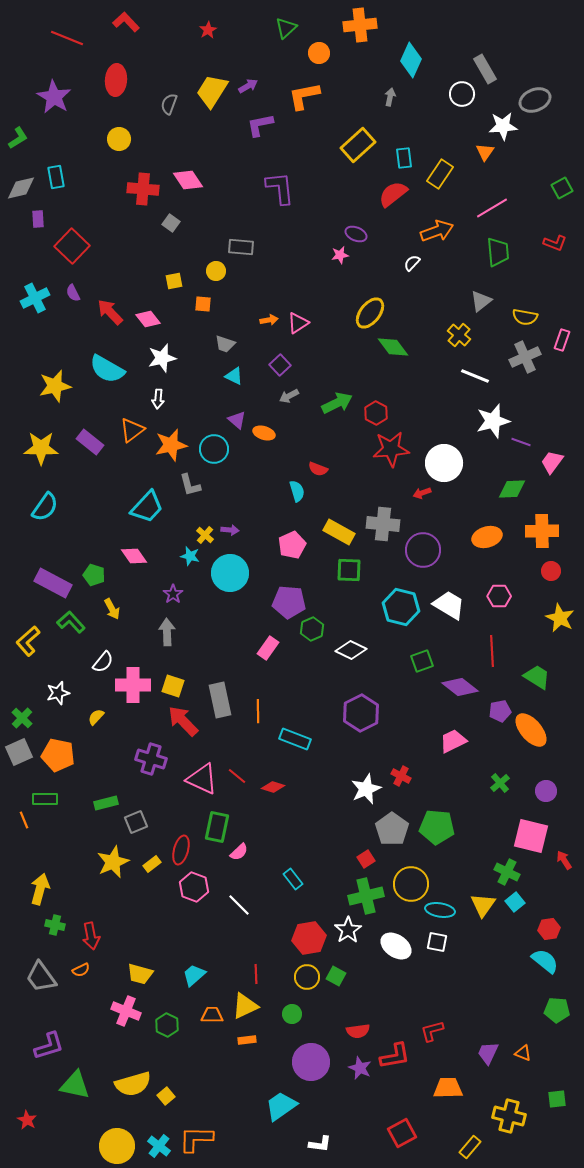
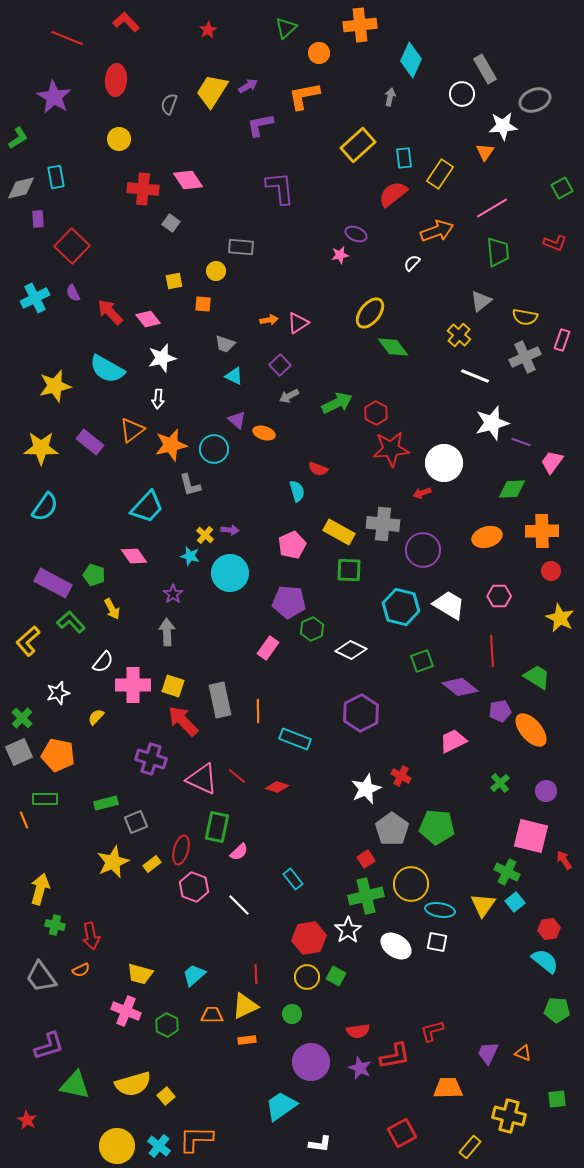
white star at (493, 421): moved 1 px left, 2 px down
red diamond at (273, 787): moved 4 px right
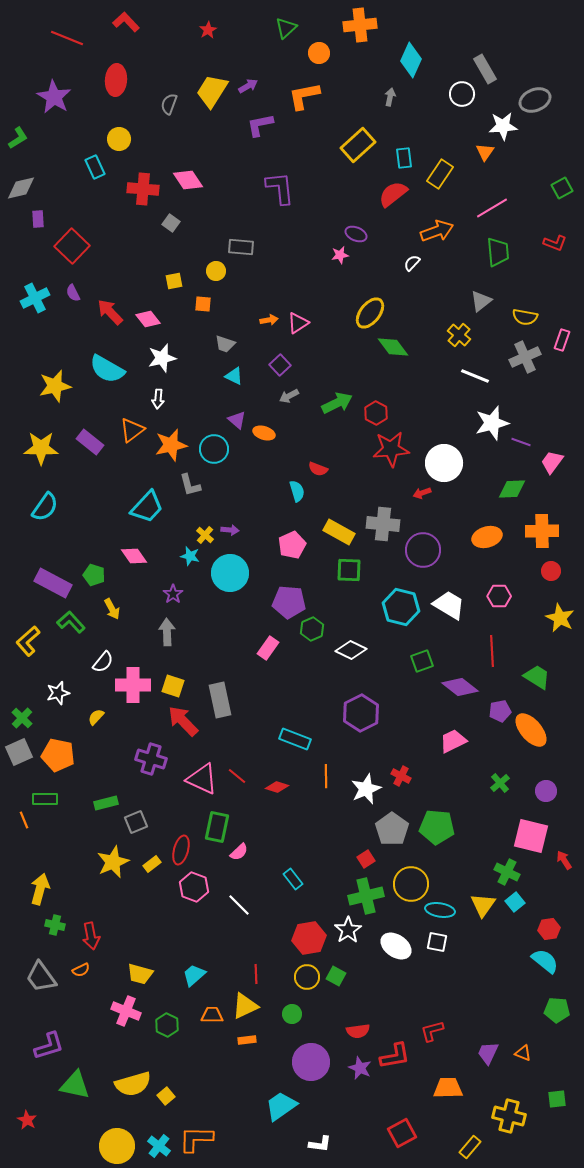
cyan rectangle at (56, 177): moved 39 px right, 10 px up; rotated 15 degrees counterclockwise
orange line at (258, 711): moved 68 px right, 65 px down
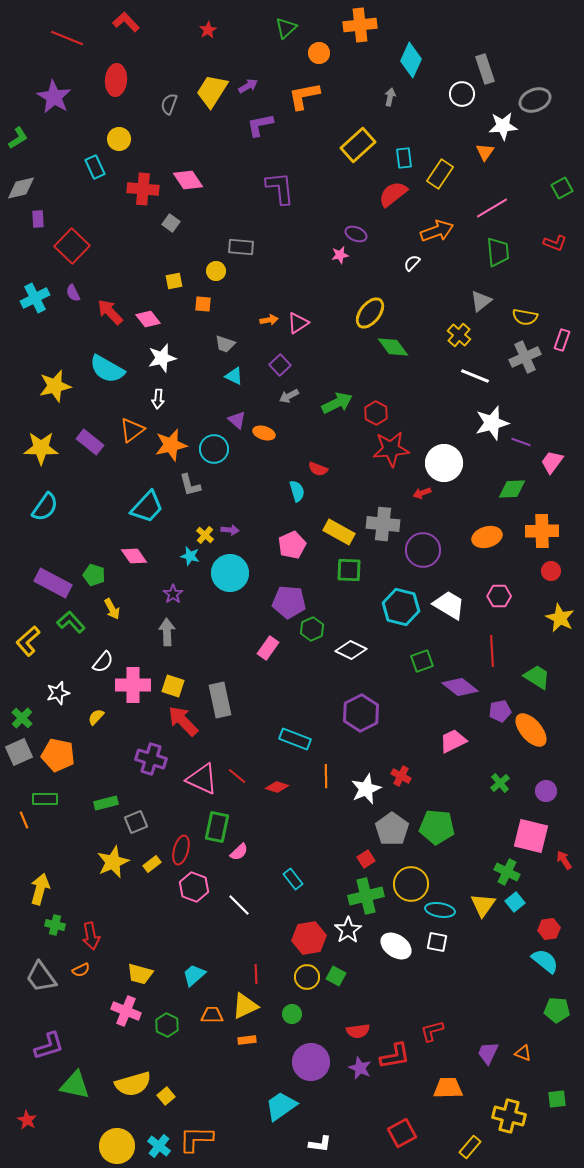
gray rectangle at (485, 69): rotated 12 degrees clockwise
